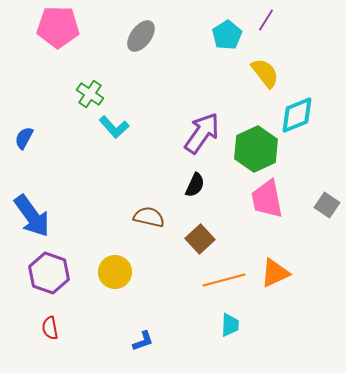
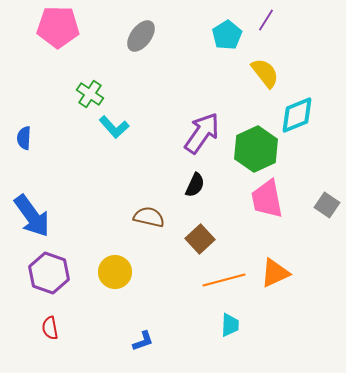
blue semicircle: rotated 25 degrees counterclockwise
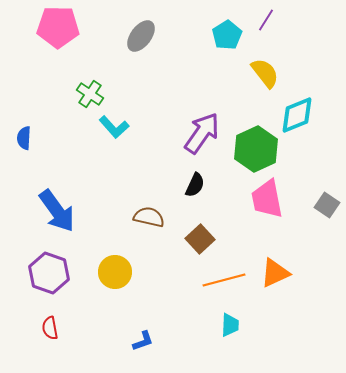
blue arrow: moved 25 px right, 5 px up
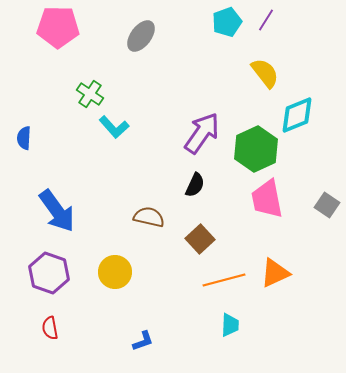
cyan pentagon: moved 13 px up; rotated 12 degrees clockwise
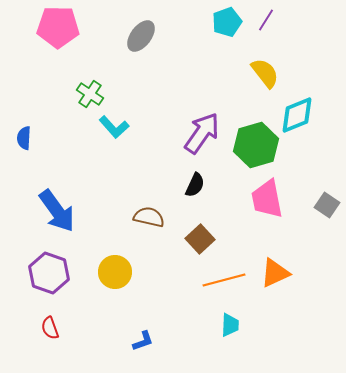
green hexagon: moved 4 px up; rotated 9 degrees clockwise
red semicircle: rotated 10 degrees counterclockwise
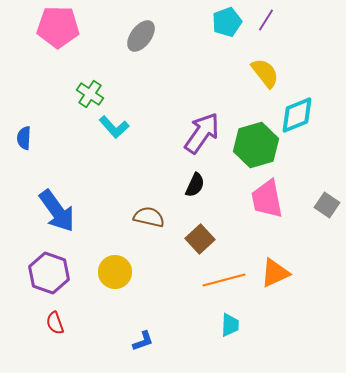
red semicircle: moved 5 px right, 5 px up
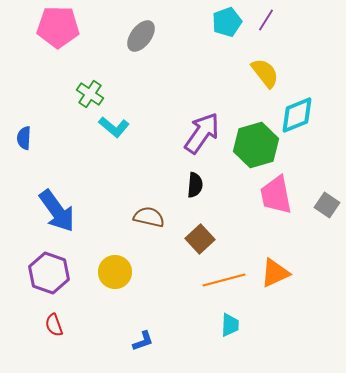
cyan L-shape: rotated 8 degrees counterclockwise
black semicircle: rotated 20 degrees counterclockwise
pink trapezoid: moved 9 px right, 4 px up
red semicircle: moved 1 px left, 2 px down
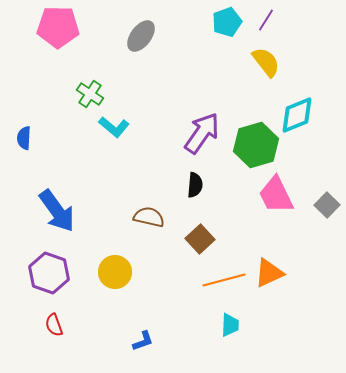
yellow semicircle: moved 1 px right, 11 px up
pink trapezoid: rotated 15 degrees counterclockwise
gray square: rotated 10 degrees clockwise
orange triangle: moved 6 px left
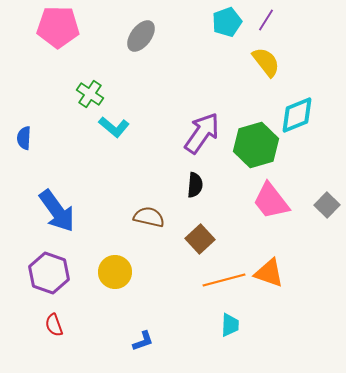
pink trapezoid: moved 5 px left, 6 px down; rotated 12 degrees counterclockwise
orange triangle: rotated 44 degrees clockwise
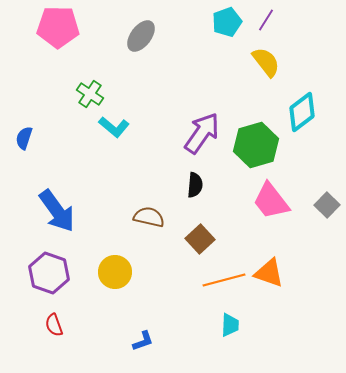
cyan diamond: moved 5 px right, 3 px up; rotated 15 degrees counterclockwise
blue semicircle: rotated 15 degrees clockwise
